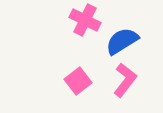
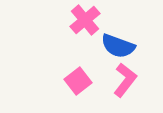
pink cross: rotated 24 degrees clockwise
blue semicircle: moved 4 px left, 5 px down; rotated 128 degrees counterclockwise
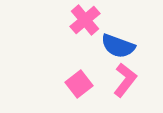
pink square: moved 1 px right, 3 px down
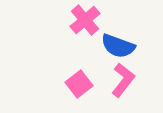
pink L-shape: moved 2 px left
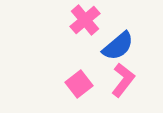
blue semicircle: rotated 60 degrees counterclockwise
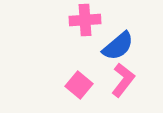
pink cross: rotated 36 degrees clockwise
pink square: moved 1 px down; rotated 12 degrees counterclockwise
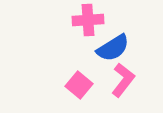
pink cross: moved 3 px right
blue semicircle: moved 5 px left, 2 px down; rotated 8 degrees clockwise
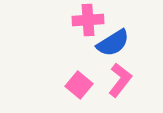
blue semicircle: moved 5 px up
pink L-shape: moved 3 px left
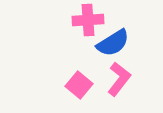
pink L-shape: moved 1 px left, 1 px up
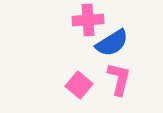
blue semicircle: moved 1 px left
pink L-shape: rotated 24 degrees counterclockwise
